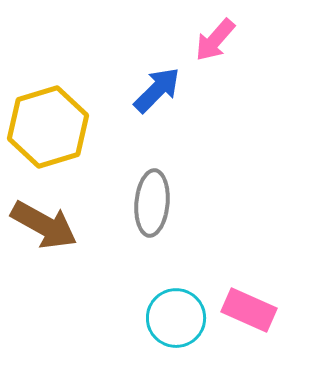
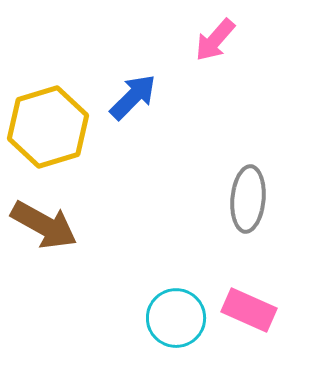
blue arrow: moved 24 px left, 7 px down
gray ellipse: moved 96 px right, 4 px up
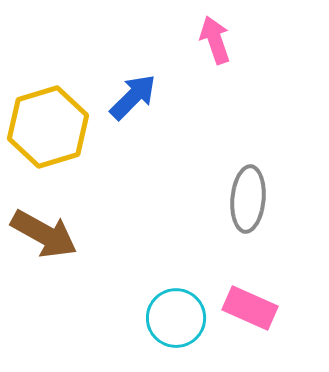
pink arrow: rotated 120 degrees clockwise
brown arrow: moved 9 px down
pink rectangle: moved 1 px right, 2 px up
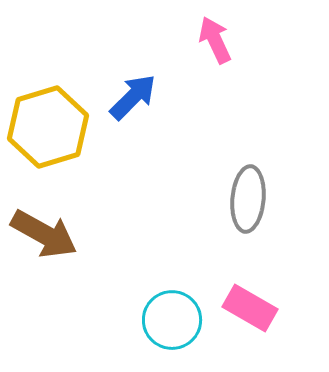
pink arrow: rotated 6 degrees counterclockwise
pink rectangle: rotated 6 degrees clockwise
cyan circle: moved 4 px left, 2 px down
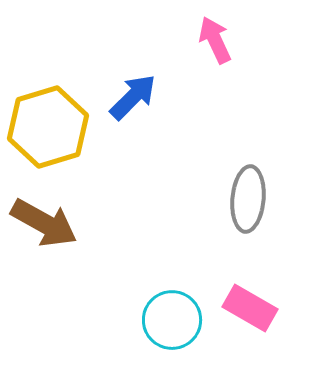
brown arrow: moved 11 px up
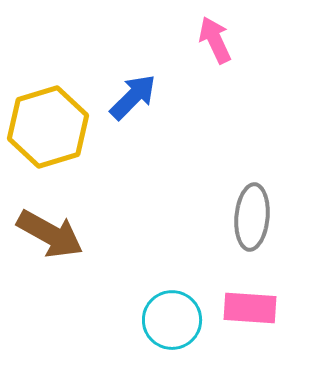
gray ellipse: moved 4 px right, 18 px down
brown arrow: moved 6 px right, 11 px down
pink rectangle: rotated 26 degrees counterclockwise
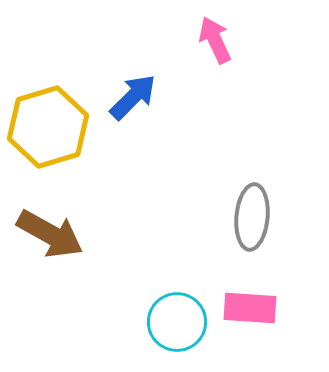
cyan circle: moved 5 px right, 2 px down
